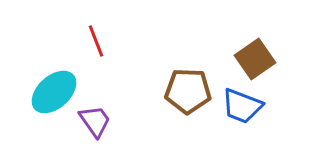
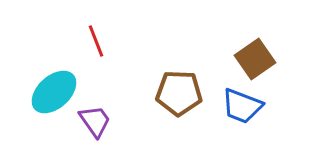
brown pentagon: moved 9 px left, 2 px down
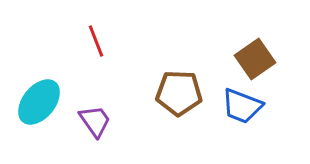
cyan ellipse: moved 15 px left, 10 px down; rotated 9 degrees counterclockwise
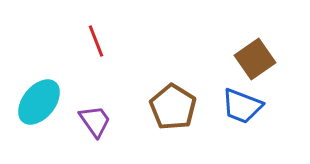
brown pentagon: moved 6 px left, 14 px down; rotated 30 degrees clockwise
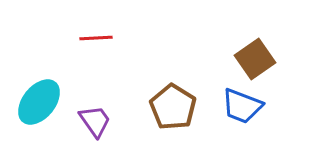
red line: moved 3 px up; rotated 72 degrees counterclockwise
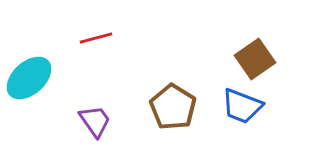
red line: rotated 12 degrees counterclockwise
cyan ellipse: moved 10 px left, 24 px up; rotated 9 degrees clockwise
